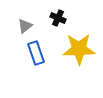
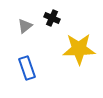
black cross: moved 6 px left
blue rectangle: moved 9 px left, 15 px down
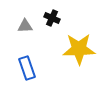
gray triangle: rotated 35 degrees clockwise
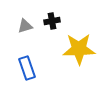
black cross: moved 3 px down; rotated 35 degrees counterclockwise
gray triangle: rotated 14 degrees counterclockwise
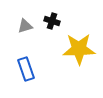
black cross: rotated 28 degrees clockwise
blue rectangle: moved 1 px left, 1 px down
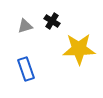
black cross: rotated 14 degrees clockwise
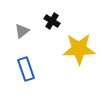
gray triangle: moved 3 px left, 5 px down; rotated 21 degrees counterclockwise
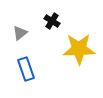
gray triangle: moved 2 px left, 2 px down
